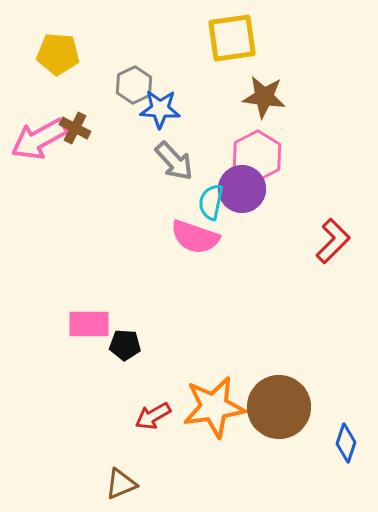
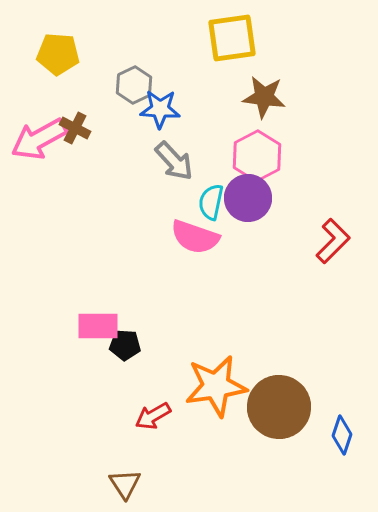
purple circle: moved 6 px right, 9 px down
pink rectangle: moved 9 px right, 2 px down
orange star: moved 2 px right, 21 px up
blue diamond: moved 4 px left, 8 px up
brown triangle: moved 4 px right; rotated 40 degrees counterclockwise
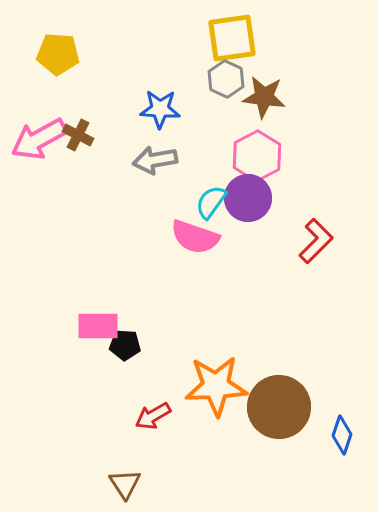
gray hexagon: moved 92 px right, 6 px up; rotated 9 degrees counterclockwise
brown cross: moved 3 px right, 7 px down
gray arrow: moved 19 px left, 1 px up; rotated 123 degrees clockwise
cyan semicircle: rotated 24 degrees clockwise
red L-shape: moved 17 px left
orange star: rotated 6 degrees clockwise
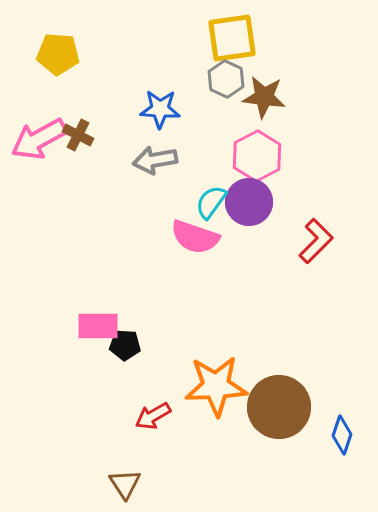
purple circle: moved 1 px right, 4 px down
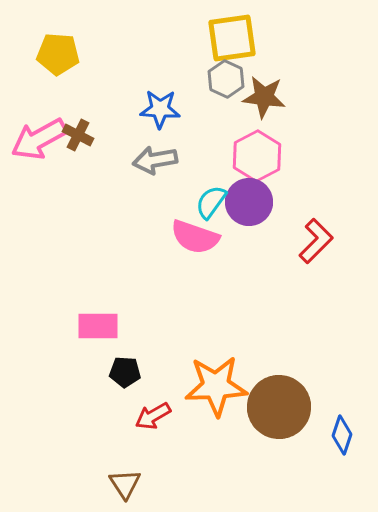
black pentagon: moved 27 px down
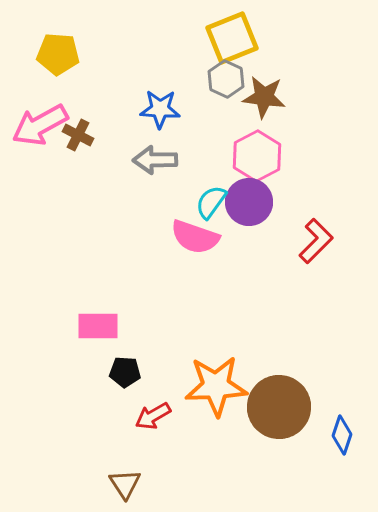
yellow square: rotated 14 degrees counterclockwise
pink arrow: moved 1 px right, 14 px up
gray arrow: rotated 9 degrees clockwise
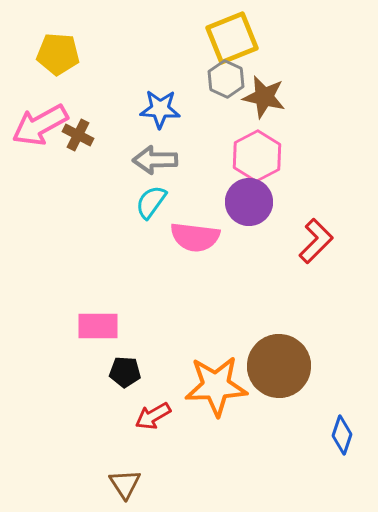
brown star: rotated 6 degrees clockwise
cyan semicircle: moved 60 px left
pink semicircle: rotated 12 degrees counterclockwise
brown circle: moved 41 px up
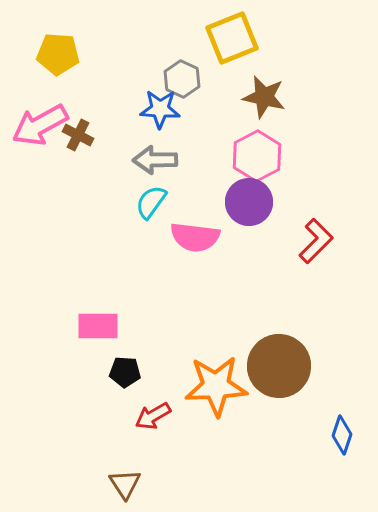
gray hexagon: moved 44 px left
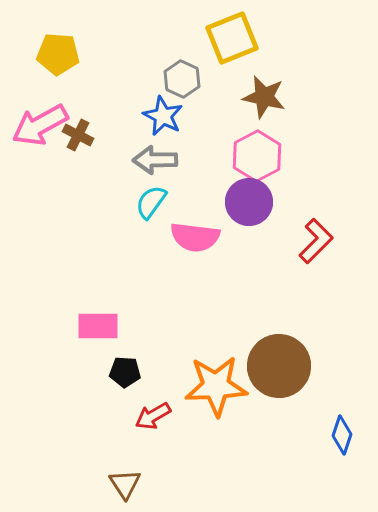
blue star: moved 3 px right, 7 px down; rotated 24 degrees clockwise
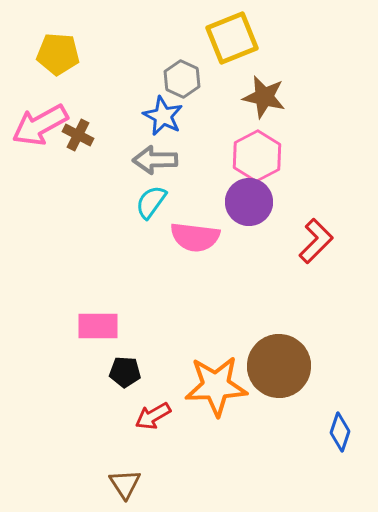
blue diamond: moved 2 px left, 3 px up
